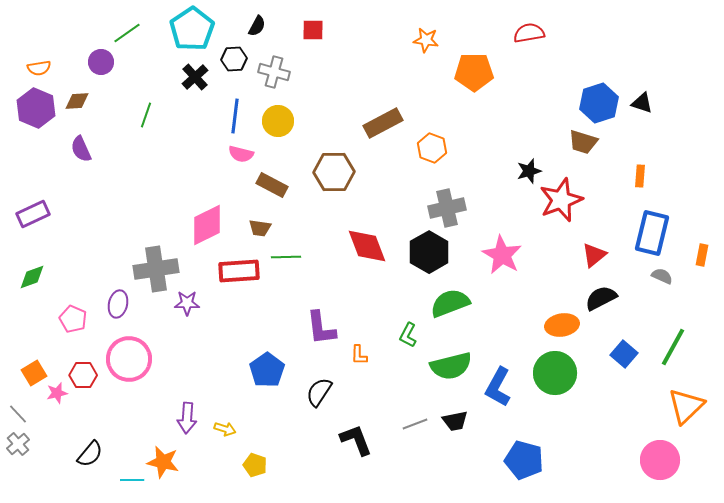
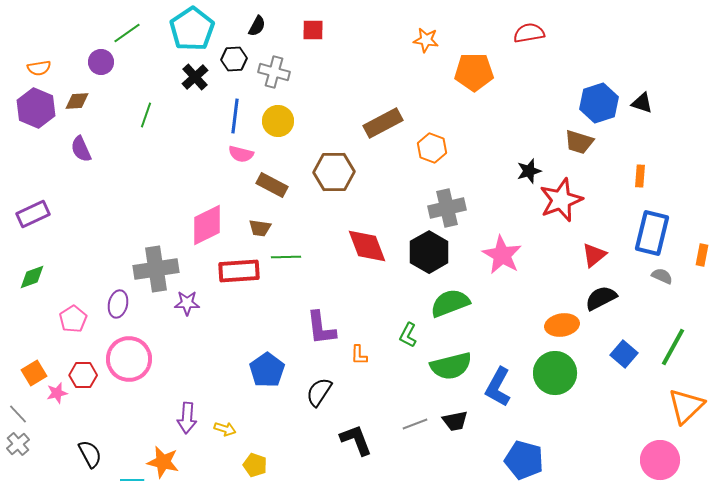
brown trapezoid at (583, 142): moved 4 px left
pink pentagon at (73, 319): rotated 16 degrees clockwise
black semicircle at (90, 454): rotated 68 degrees counterclockwise
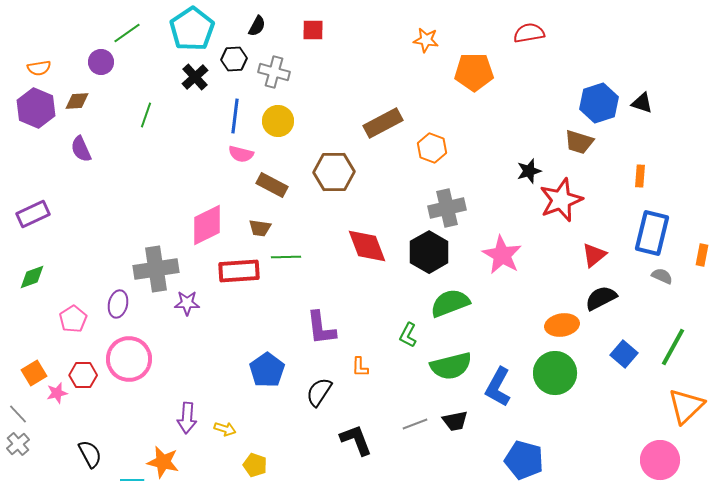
orange L-shape at (359, 355): moved 1 px right, 12 px down
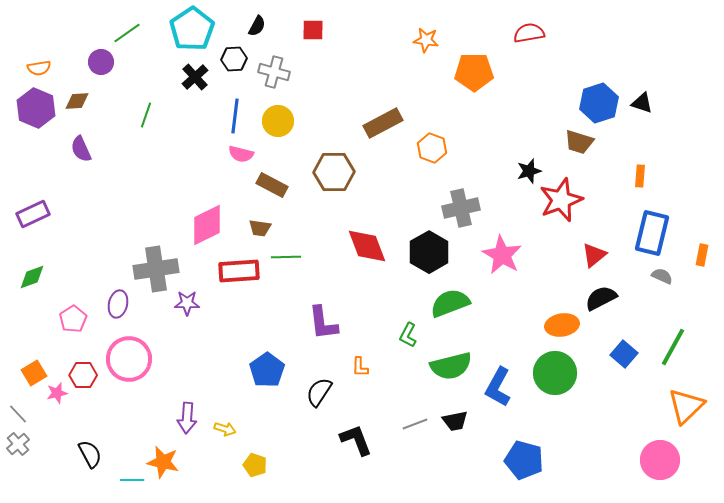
gray cross at (447, 208): moved 14 px right
purple L-shape at (321, 328): moved 2 px right, 5 px up
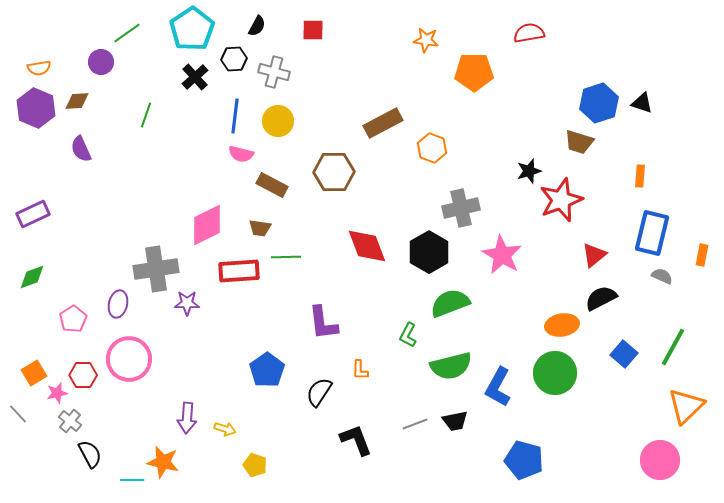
orange L-shape at (360, 367): moved 3 px down
gray cross at (18, 444): moved 52 px right, 23 px up; rotated 10 degrees counterclockwise
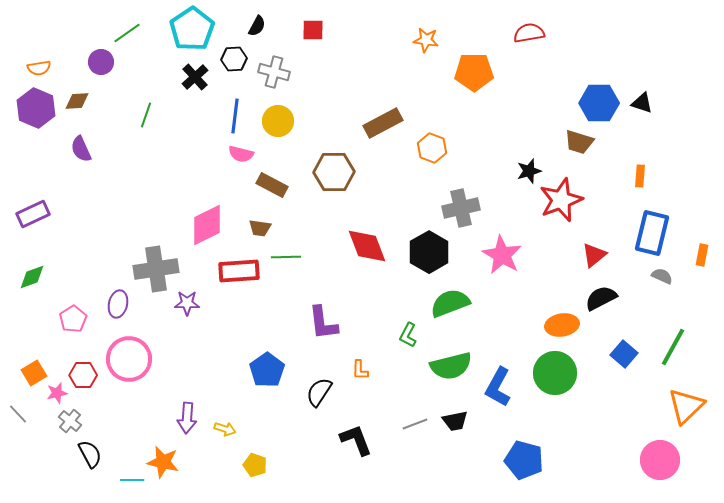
blue hexagon at (599, 103): rotated 18 degrees clockwise
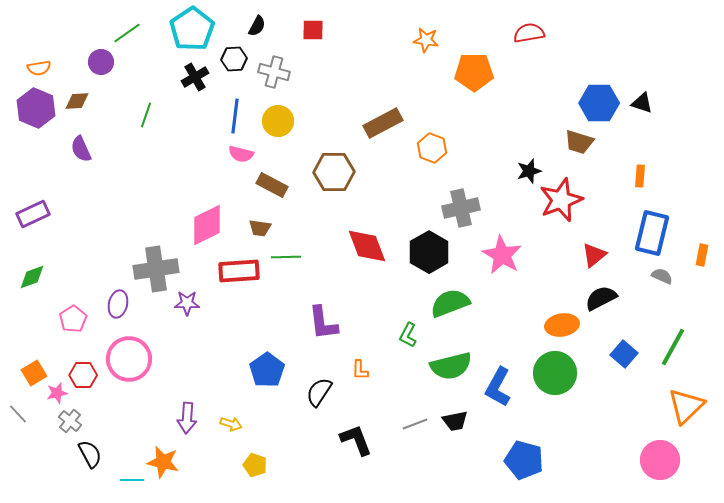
black cross at (195, 77): rotated 12 degrees clockwise
yellow arrow at (225, 429): moved 6 px right, 5 px up
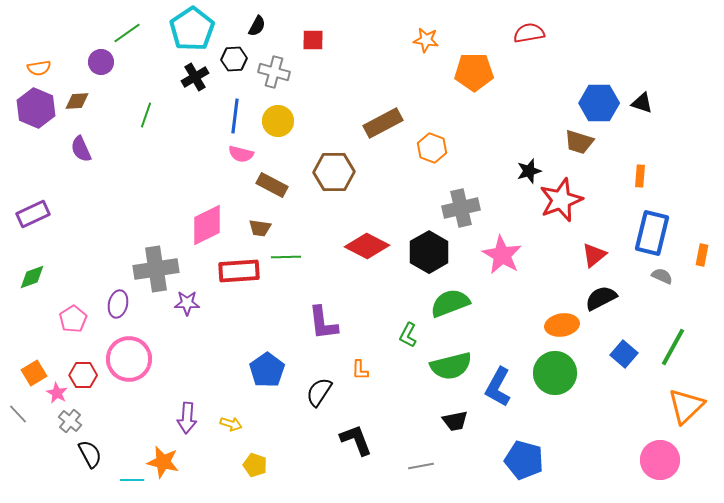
red square at (313, 30): moved 10 px down
red diamond at (367, 246): rotated 42 degrees counterclockwise
pink star at (57, 393): rotated 30 degrees counterclockwise
gray line at (415, 424): moved 6 px right, 42 px down; rotated 10 degrees clockwise
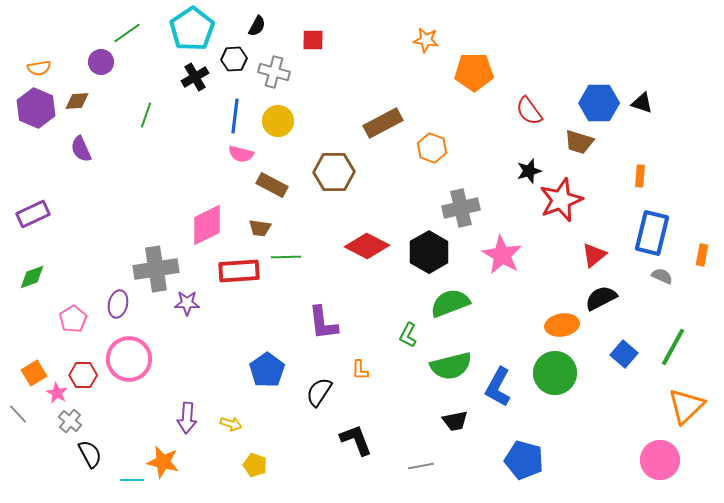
red semicircle at (529, 33): moved 78 px down; rotated 116 degrees counterclockwise
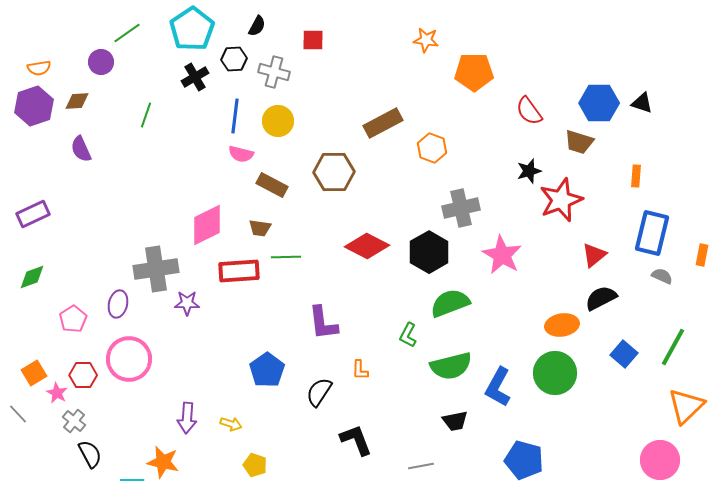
purple hexagon at (36, 108): moved 2 px left, 2 px up; rotated 18 degrees clockwise
orange rectangle at (640, 176): moved 4 px left
gray cross at (70, 421): moved 4 px right
